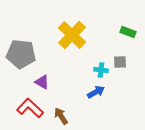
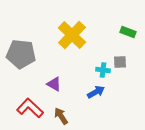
cyan cross: moved 2 px right
purple triangle: moved 12 px right, 2 px down
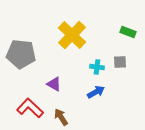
cyan cross: moved 6 px left, 3 px up
brown arrow: moved 1 px down
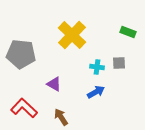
gray square: moved 1 px left, 1 px down
red L-shape: moved 6 px left
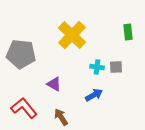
green rectangle: rotated 63 degrees clockwise
gray square: moved 3 px left, 4 px down
blue arrow: moved 2 px left, 3 px down
red L-shape: rotated 8 degrees clockwise
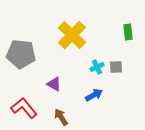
cyan cross: rotated 32 degrees counterclockwise
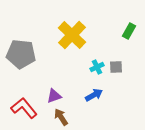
green rectangle: moved 1 px right, 1 px up; rotated 35 degrees clockwise
purple triangle: moved 12 px down; rotated 49 degrees counterclockwise
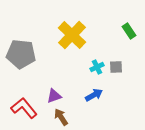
green rectangle: rotated 63 degrees counterclockwise
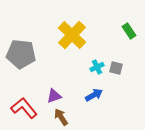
gray square: moved 1 px down; rotated 16 degrees clockwise
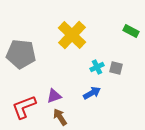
green rectangle: moved 2 px right; rotated 28 degrees counterclockwise
blue arrow: moved 2 px left, 2 px up
red L-shape: moved 1 px up; rotated 72 degrees counterclockwise
brown arrow: moved 1 px left
